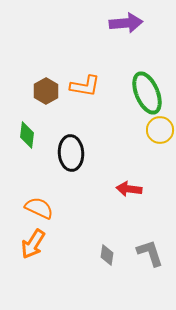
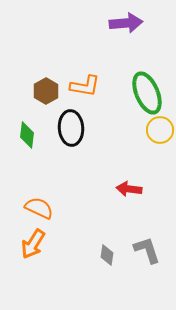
black ellipse: moved 25 px up
gray L-shape: moved 3 px left, 3 px up
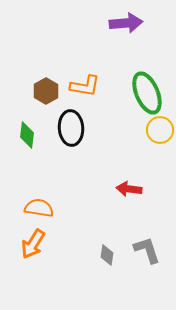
orange semicircle: rotated 16 degrees counterclockwise
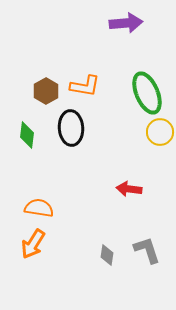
yellow circle: moved 2 px down
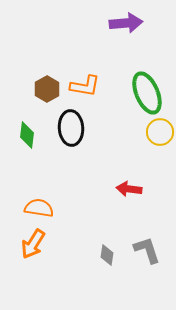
brown hexagon: moved 1 px right, 2 px up
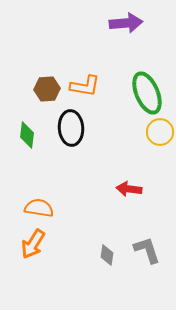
brown hexagon: rotated 25 degrees clockwise
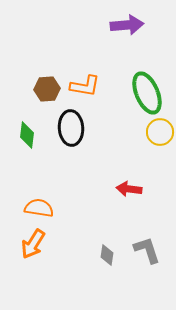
purple arrow: moved 1 px right, 2 px down
